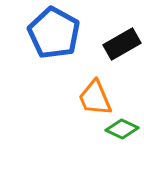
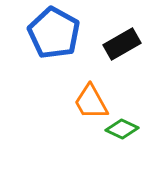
orange trapezoid: moved 4 px left, 4 px down; rotated 6 degrees counterclockwise
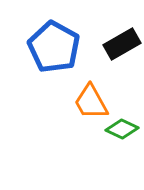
blue pentagon: moved 14 px down
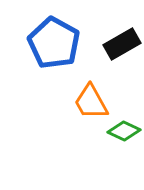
blue pentagon: moved 4 px up
green diamond: moved 2 px right, 2 px down
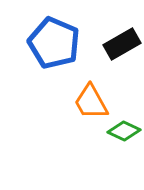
blue pentagon: rotated 6 degrees counterclockwise
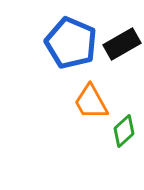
blue pentagon: moved 17 px right
green diamond: rotated 68 degrees counterclockwise
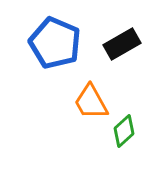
blue pentagon: moved 16 px left
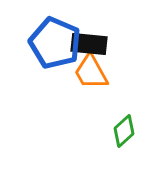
black rectangle: moved 33 px left; rotated 36 degrees clockwise
orange trapezoid: moved 30 px up
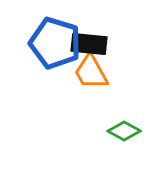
blue pentagon: rotated 6 degrees counterclockwise
green diamond: rotated 72 degrees clockwise
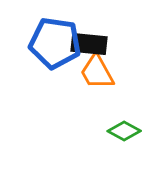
blue pentagon: rotated 9 degrees counterclockwise
orange trapezoid: moved 6 px right
